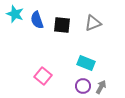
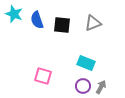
cyan star: moved 1 px left
pink square: rotated 24 degrees counterclockwise
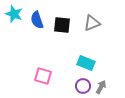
gray triangle: moved 1 px left
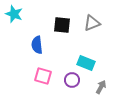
blue semicircle: moved 25 px down; rotated 12 degrees clockwise
purple circle: moved 11 px left, 6 px up
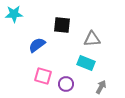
cyan star: rotated 24 degrees counterclockwise
gray triangle: moved 16 px down; rotated 18 degrees clockwise
blue semicircle: rotated 60 degrees clockwise
purple circle: moved 6 px left, 4 px down
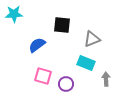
gray triangle: rotated 18 degrees counterclockwise
gray arrow: moved 5 px right, 8 px up; rotated 32 degrees counterclockwise
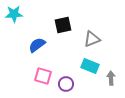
black square: moved 1 px right; rotated 18 degrees counterclockwise
cyan rectangle: moved 4 px right, 3 px down
gray arrow: moved 5 px right, 1 px up
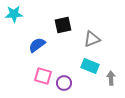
purple circle: moved 2 px left, 1 px up
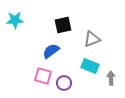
cyan star: moved 1 px right, 6 px down
blue semicircle: moved 14 px right, 6 px down
